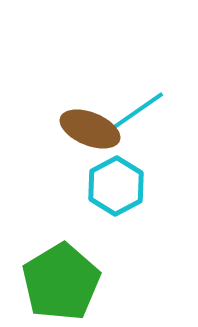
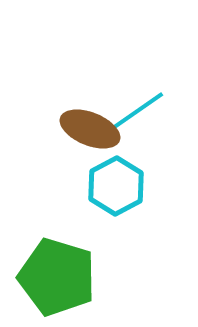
green pentagon: moved 4 px left, 5 px up; rotated 24 degrees counterclockwise
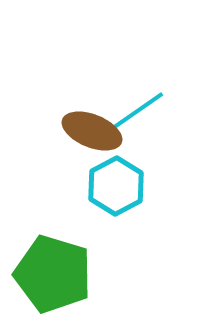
brown ellipse: moved 2 px right, 2 px down
green pentagon: moved 4 px left, 3 px up
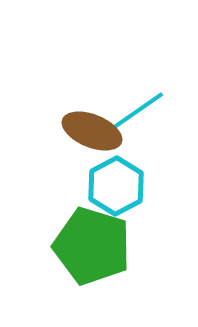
green pentagon: moved 39 px right, 28 px up
